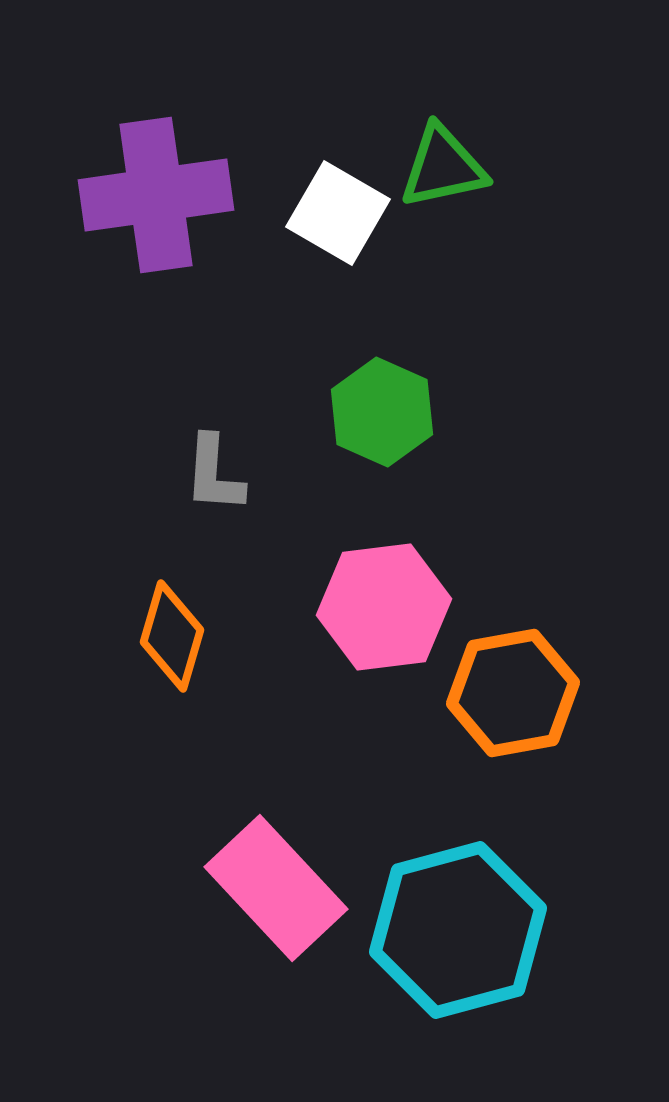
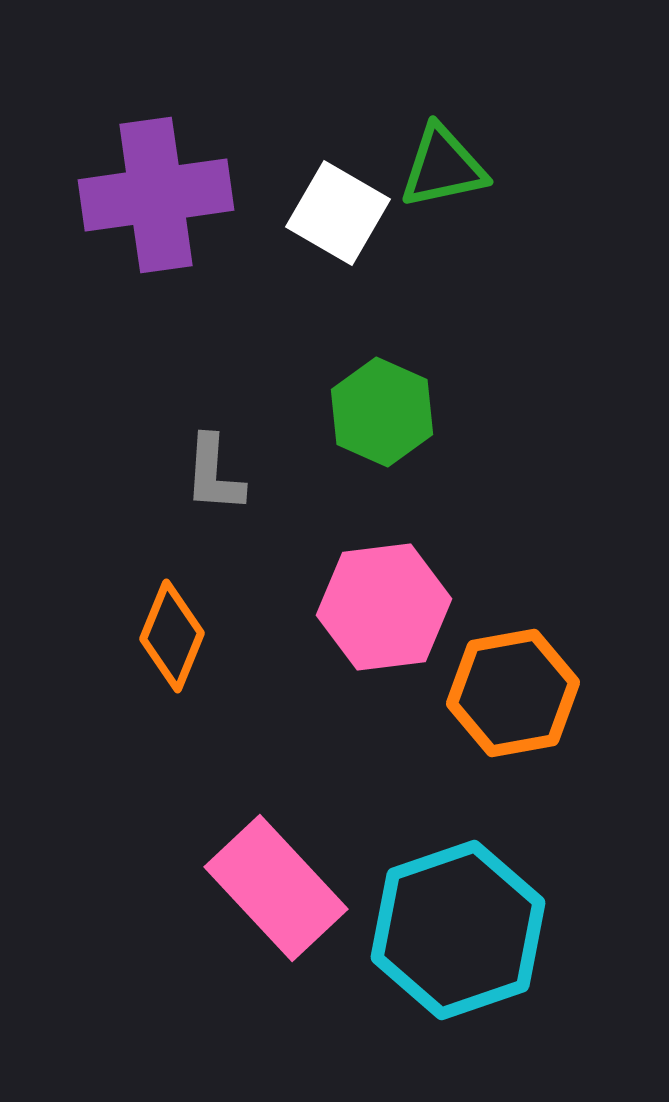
orange diamond: rotated 6 degrees clockwise
cyan hexagon: rotated 4 degrees counterclockwise
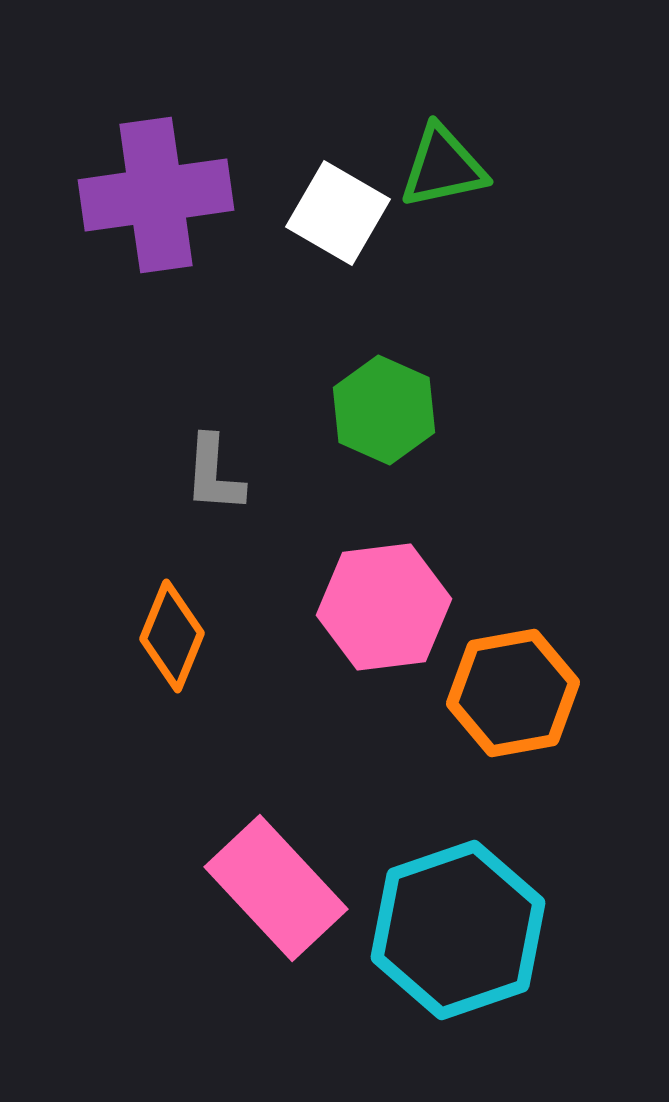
green hexagon: moved 2 px right, 2 px up
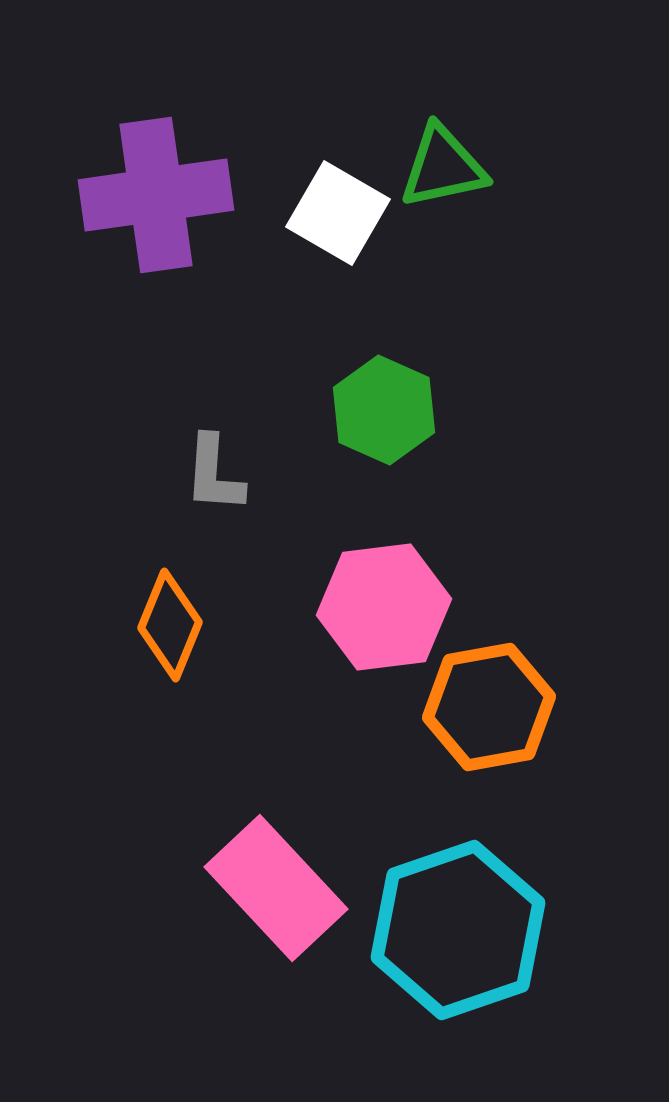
orange diamond: moved 2 px left, 11 px up
orange hexagon: moved 24 px left, 14 px down
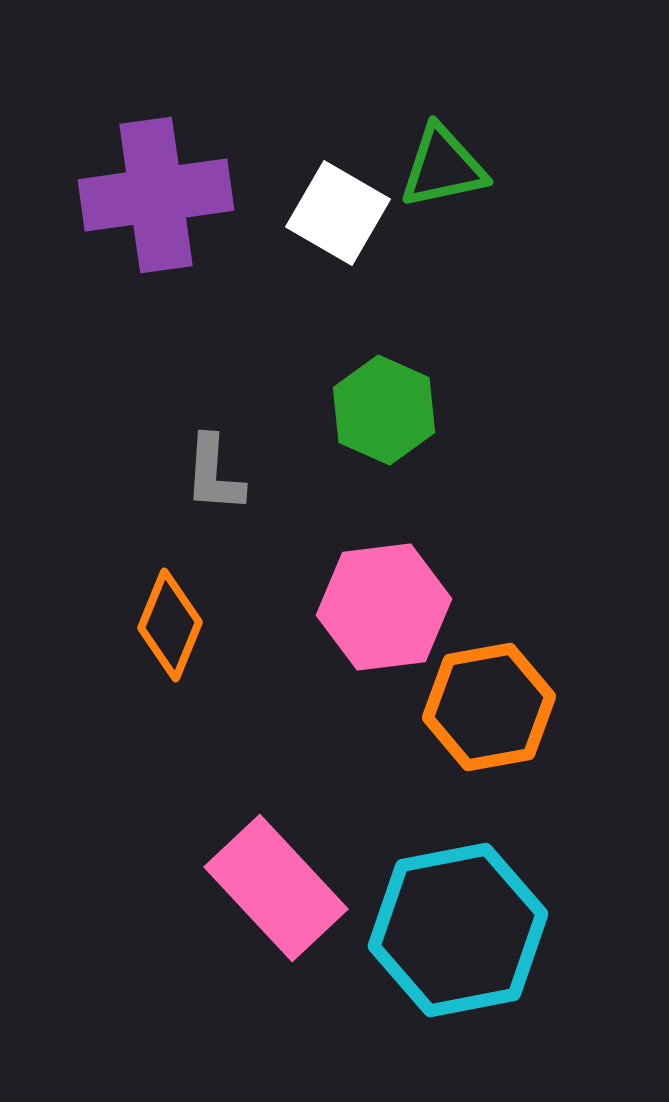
cyan hexagon: rotated 8 degrees clockwise
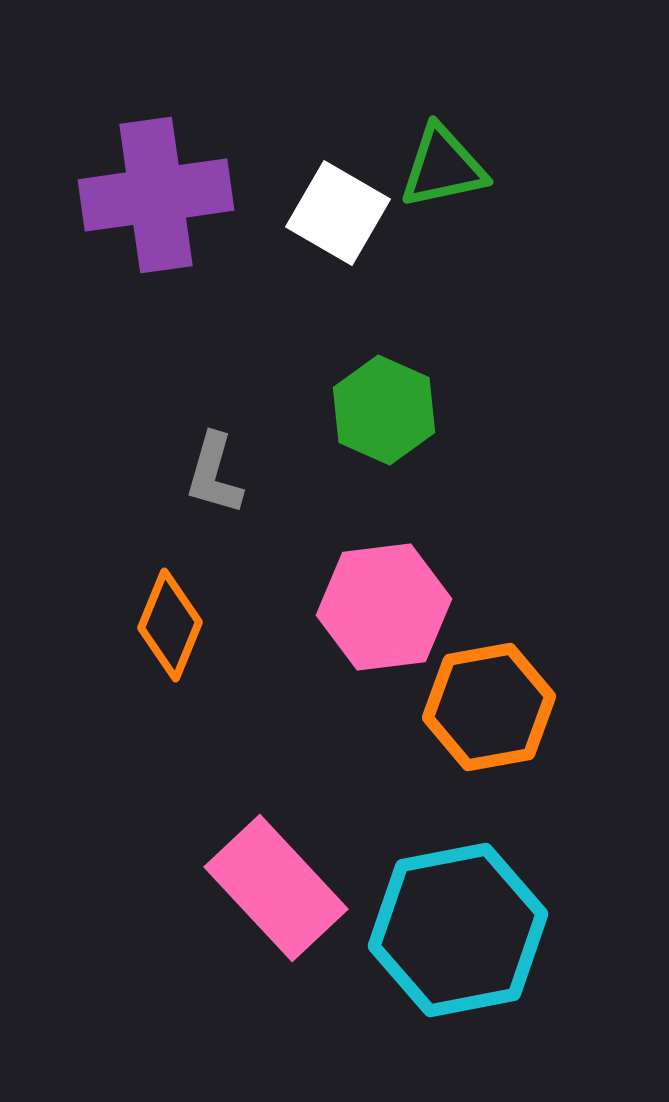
gray L-shape: rotated 12 degrees clockwise
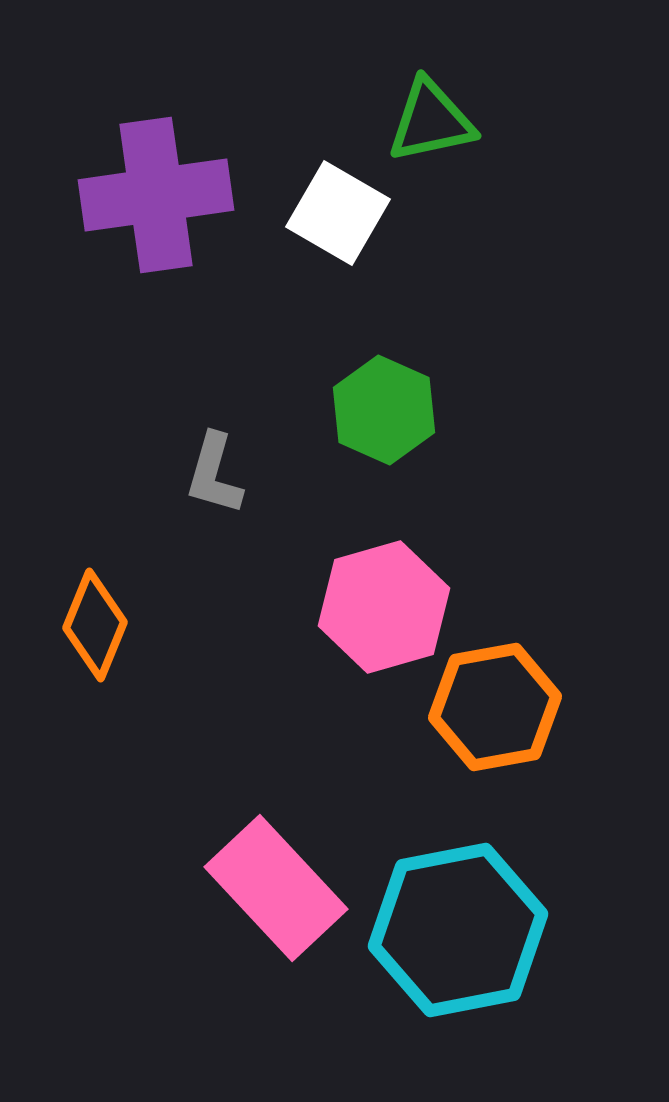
green triangle: moved 12 px left, 46 px up
pink hexagon: rotated 9 degrees counterclockwise
orange diamond: moved 75 px left
orange hexagon: moved 6 px right
